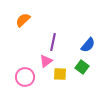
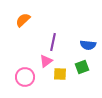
blue semicircle: rotated 56 degrees clockwise
green square: rotated 32 degrees clockwise
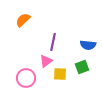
pink circle: moved 1 px right, 1 px down
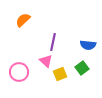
pink triangle: rotated 40 degrees counterclockwise
green square: moved 1 px down; rotated 16 degrees counterclockwise
yellow square: rotated 24 degrees counterclockwise
pink circle: moved 7 px left, 6 px up
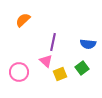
blue semicircle: moved 1 px up
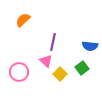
blue semicircle: moved 2 px right, 2 px down
yellow square: rotated 24 degrees counterclockwise
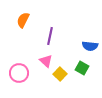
orange semicircle: rotated 21 degrees counterclockwise
purple line: moved 3 px left, 6 px up
green square: rotated 24 degrees counterclockwise
pink circle: moved 1 px down
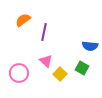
orange semicircle: rotated 28 degrees clockwise
purple line: moved 6 px left, 4 px up
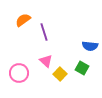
purple line: rotated 30 degrees counterclockwise
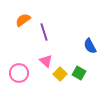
blue semicircle: rotated 56 degrees clockwise
green square: moved 3 px left, 5 px down
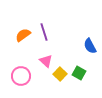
orange semicircle: moved 15 px down
pink circle: moved 2 px right, 3 px down
